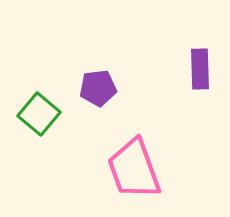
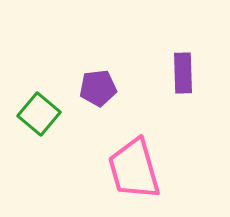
purple rectangle: moved 17 px left, 4 px down
pink trapezoid: rotated 4 degrees clockwise
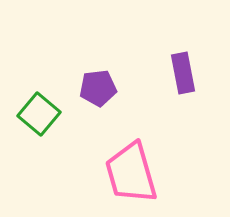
purple rectangle: rotated 9 degrees counterclockwise
pink trapezoid: moved 3 px left, 4 px down
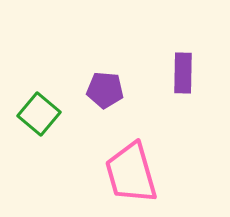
purple rectangle: rotated 12 degrees clockwise
purple pentagon: moved 7 px right, 2 px down; rotated 12 degrees clockwise
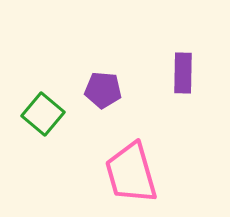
purple pentagon: moved 2 px left
green square: moved 4 px right
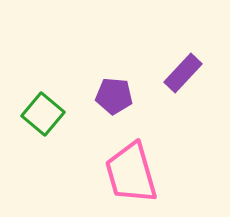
purple rectangle: rotated 42 degrees clockwise
purple pentagon: moved 11 px right, 6 px down
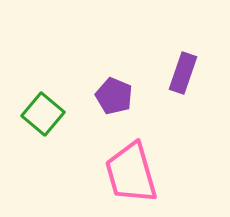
purple rectangle: rotated 24 degrees counterclockwise
purple pentagon: rotated 18 degrees clockwise
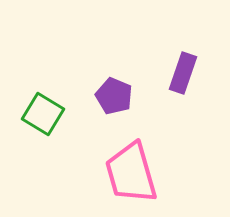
green square: rotated 9 degrees counterclockwise
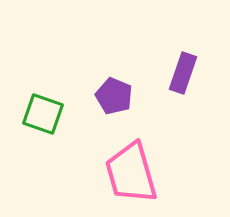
green square: rotated 12 degrees counterclockwise
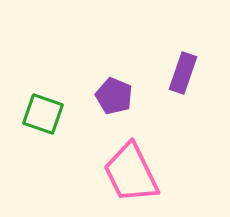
pink trapezoid: rotated 10 degrees counterclockwise
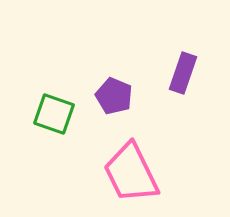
green square: moved 11 px right
